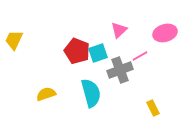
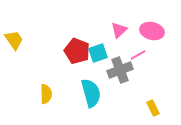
pink ellipse: moved 13 px left, 2 px up; rotated 30 degrees clockwise
yellow trapezoid: rotated 120 degrees clockwise
pink line: moved 2 px left, 1 px up
yellow semicircle: rotated 108 degrees clockwise
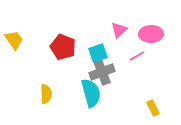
pink ellipse: moved 1 px left, 3 px down; rotated 15 degrees counterclockwise
red pentagon: moved 14 px left, 4 px up
pink line: moved 1 px left, 1 px down
gray cross: moved 18 px left, 2 px down
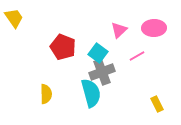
pink ellipse: moved 3 px right, 6 px up
yellow trapezoid: moved 22 px up
cyan square: rotated 36 degrees counterclockwise
yellow rectangle: moved 4 px right, 4 px up
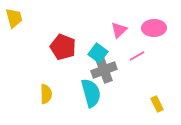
yellow trapezoid: rotated 20 degrees clockwise
gray cross: moved 2 px right, 2 px up
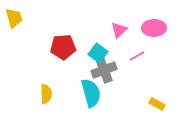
red pentagon: rotated 25 degrees counterclockwise
yellow rectangle: rotated 35 degrees counterclockwise
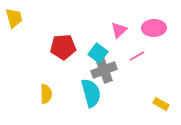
yellow rectangle: moved 4 px right
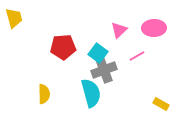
yellow semicircle: moved 2 px left
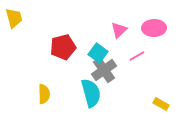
red pentagon: rotated 10 degrees counterclockwise
gray cross: rotated 15 degrees counterclockwise
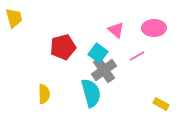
pink triangle: moved 3 px left; rotated 36 degrees counterclockwise
